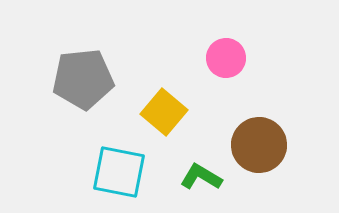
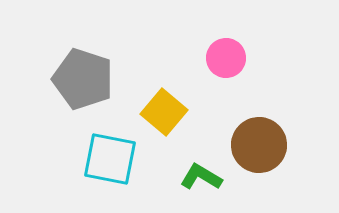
gray pentagon: rotated 24 degrees clockwise
cyan square: moved 9 px left, 13 px up
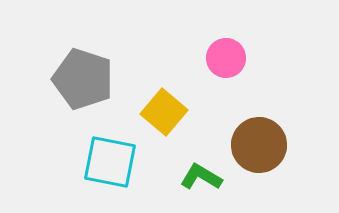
cyan square: moved 3 px down
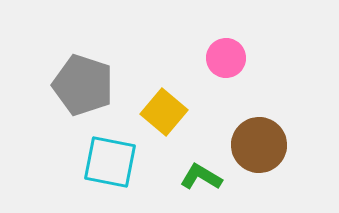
gray pentagon: moved 6 px down
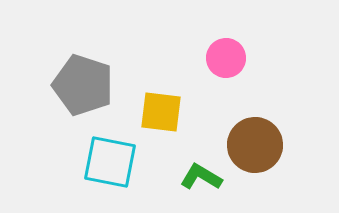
yellow square: moved 3 px left; rotated 33 degrees counterclockwise
brown circle: moved 4 px left
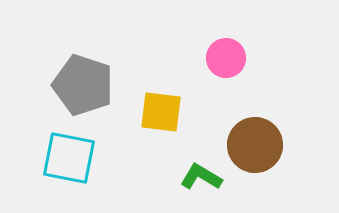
cyan square: moved 41 px left, 4 px up
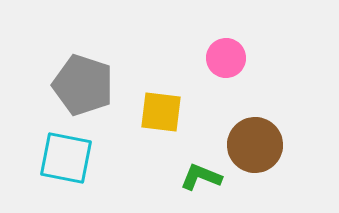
cyan square: moved 3 px left
green L-shape: rotated 9 degrees counterclockwise
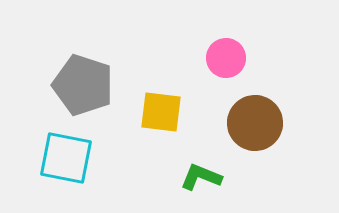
brown circle: moved 22 px up
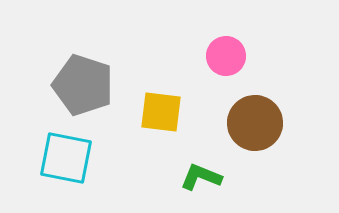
pink circle: moved 2 px up
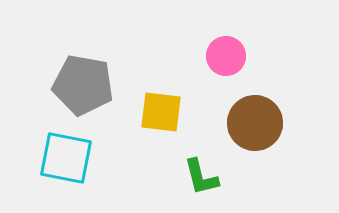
gray pentagon: rotated 8 degrees counterclockwise
green L-shape: rotated 126 degrees counterclockwise
